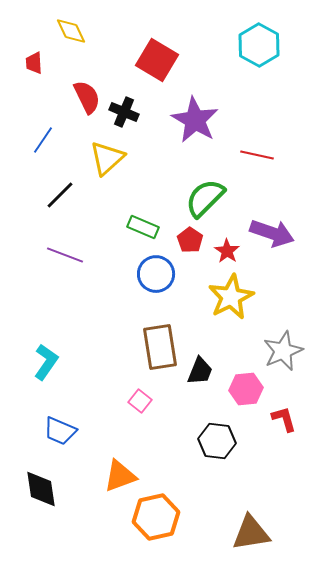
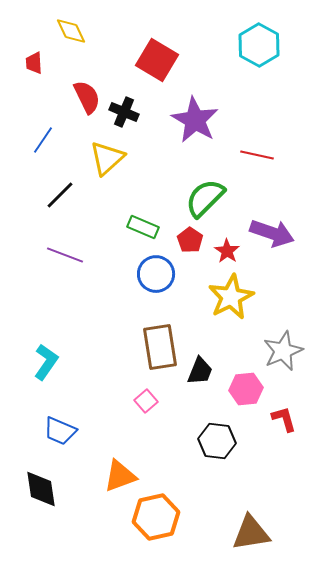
pink square: moved 6 px right; rotated 10 degrees clockwise
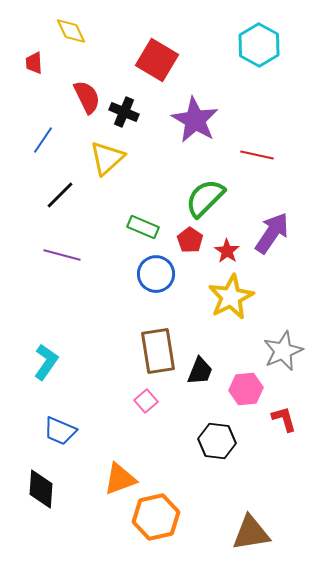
purple arrow: rotated 75 degrees counterclockwise
purple line: moved 3 px left; rotated 6 degrees counterclockwise
brown rectangle: moved 2 px left, 4 px down
orange triangle: moved 3 px down
black diamond: rotated 12 degrees clockwise
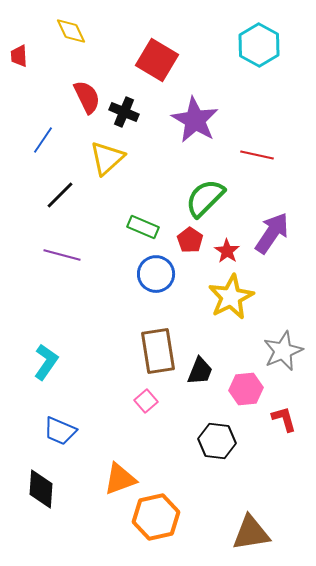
red trapezoid: moved 15 px left, 7 px up
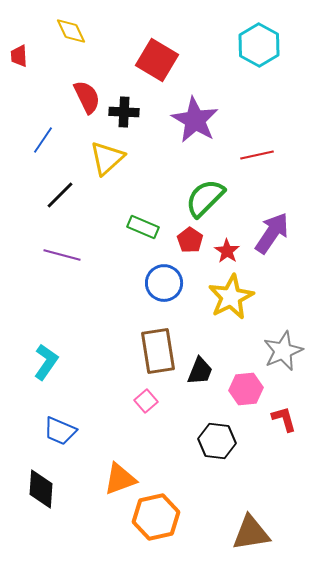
black cross: rotated 20 degrees counterclockwise
red line: rotated 24 degrees counterclockwise
blue circle: moved 8 px right, 9 px down
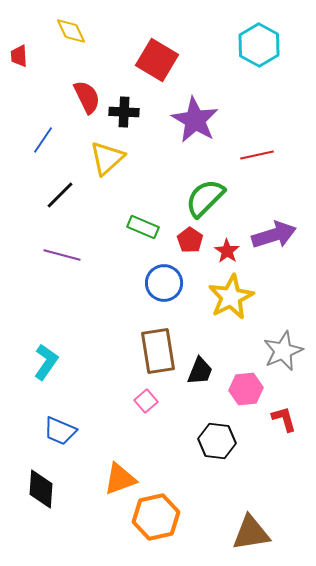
purple arrow: moved 2 px right, 2 px down; rotated 39 degrees clockwise
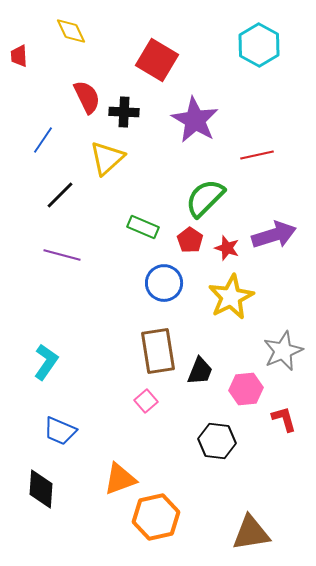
red star: moved 3 px up; rotated 15 degrees counterclockwise
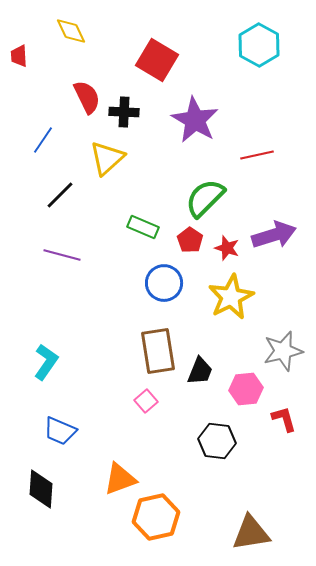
gray star: rotated 9 degrees clockwise
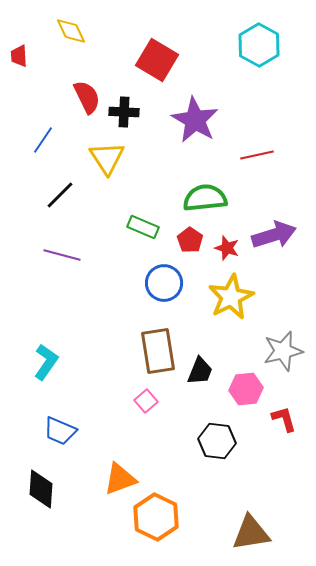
yellow triangle: rotated 21 degrees counterclockwise
green semicircle: rotated 39 degrees clockwise
orange hexagon: rotated 21 degrees counterclockwise
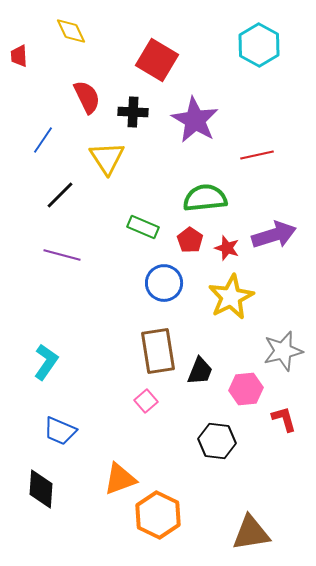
black cross: moved 9 px right
orange hexagon: moved 2 px right, 2 px up
